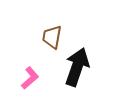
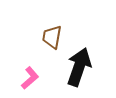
black arrow: moved 2 px right
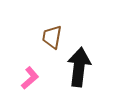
black arrow: rotated 12 degrees counterclockwise
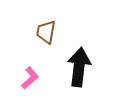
brown trapezoid: moved 6 px left, 5 px up
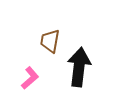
brown trapezoid: moved 4 px right, 9 px down
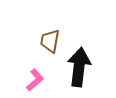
pink L-shape: moved 5 px right, 2 px down
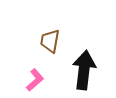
black arrow: moved 5 px right, 3 px down
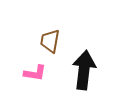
pink L-shape: moved 7 px up; rotated 50 degrees clockwise
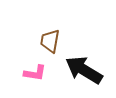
black arrow: rotated 66 degrees counterclockwise
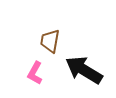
pink L-shape: rotated 110 degrees clockwise
